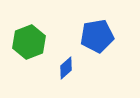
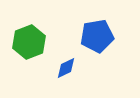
blue diamond: rotated 15 degrees clockwise
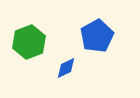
blue pentagon: rotated 20 degrees counterclockwise
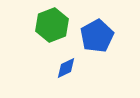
green hexagon: moved 23 px right, 17 px up
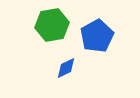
green hexagon: rotated 12 degrees clockwise
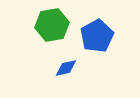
blue diamond: rotated 15 degrees clockwise
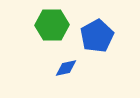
green hexagon: rotated 8 degrees clockwise
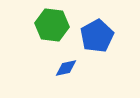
green hexagon: rotated 8 degrees clockwise
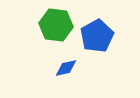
green hexagon: moved 4 px right
